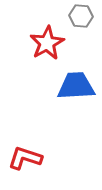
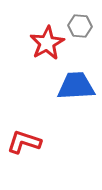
gray hexagon: moved 1 px left, 10 px down
red L-shape: moved 1 px left, 16 px up
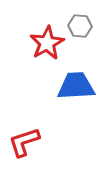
red L-shape: rotated 36 degrees counterclockwise
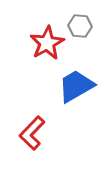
blue trapezoid: rotated 27 degrees counterclockwise
red L-shape: moved 8 px right, 9 px up; rotated 28 degrees counterclockwise
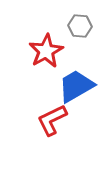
red star: moved 1 px left, 8 px down
red L-shape: moved 20 px right, 13 px up; rotated 20 degrees clockwise
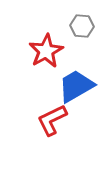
gray hexagon: moved 2 px right
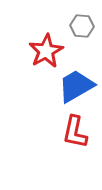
red L-shape: moved 23 px right, 12 px down; rotated 52 degrees counterclockwise
